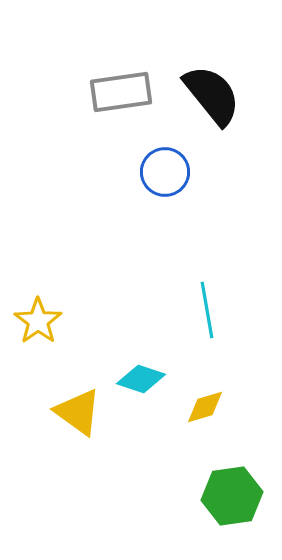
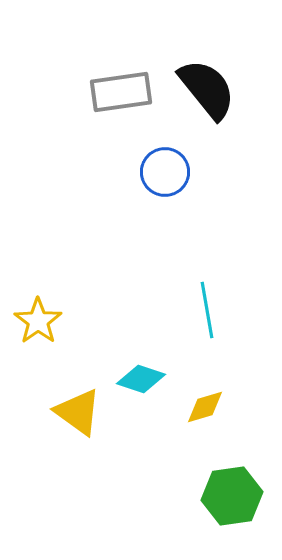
black semicircle: moved 5 px left, 6 px up
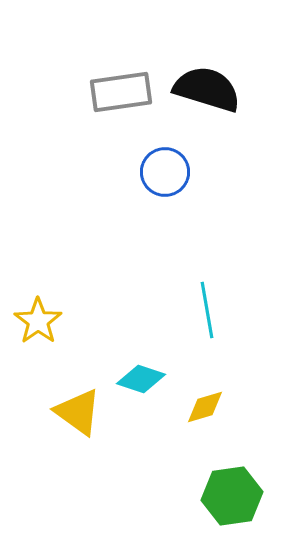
black semicircle: rotated 34 degrees counterclockwise
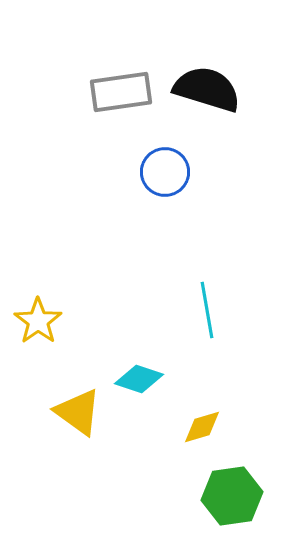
cyan diamond: moved 2 px left
yellow diamond: moved 3 px left, 20 px down
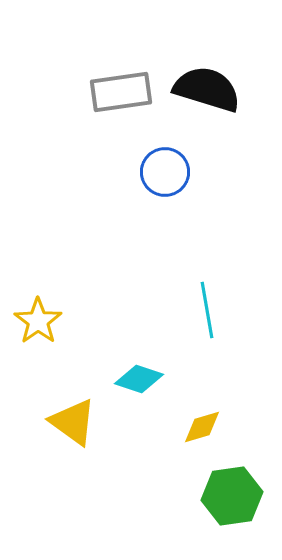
yellow triangle: moved 5 px left, 10 px down
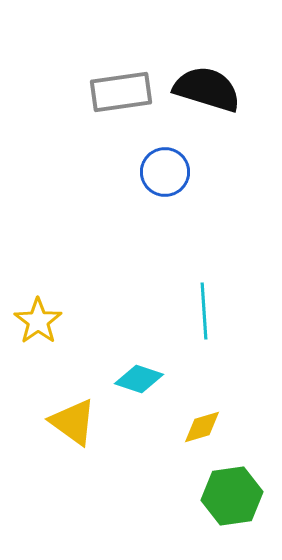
cyan line: moved 3 px left, 1 px down; rotated 6 degrees clockwise
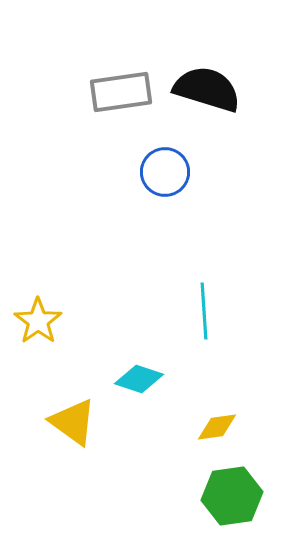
yellow diamond: moved 15 px right; rotated 9 degrees clockwise
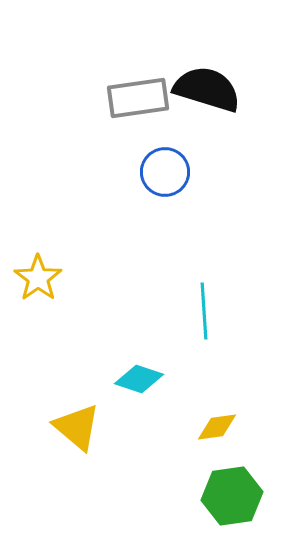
gray rectangle: moved 17 px right, 6 px down
yellow star: moved 43 px up
yellow triangle: moved 4 px right, 5 px down; rotated 4 degrees clockwise
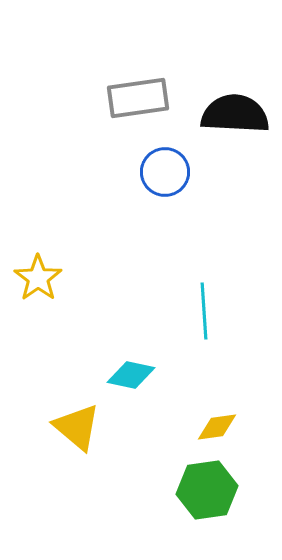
black semicircle: moved 28 px right, 25 px down; rotated 14 degrees counterclockwise
cyan diamond: moved 8 px left, 4 px up; rotated 6 degrees counterclockwise
green hexagon: moved 25 px left, 6 px up
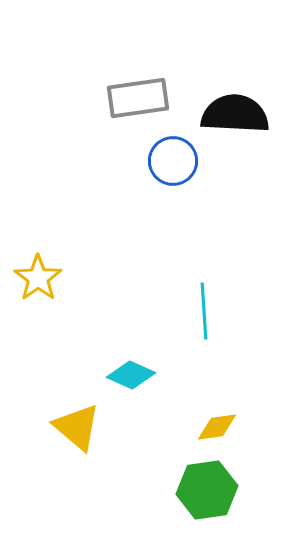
blue circle: moved 8 px right, 11 px up
cyan diamond: rotated 12 degrees clockwise
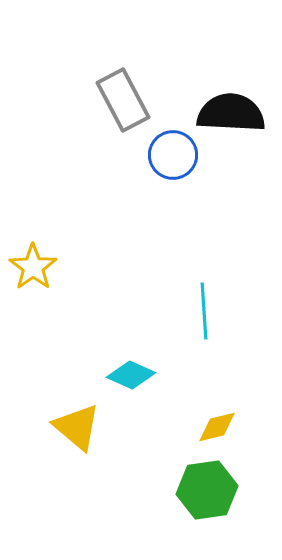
gray rectangle: moved 15 px left, 2 px down; rotated 70 degrees clockwise
black semicircle: moved 4 px left, 1 px up
blue circle: moved 6 px up
yellow star: moved 5 px left, 11 px up
yellow diamond: rotated 6 degrees counterclockwise
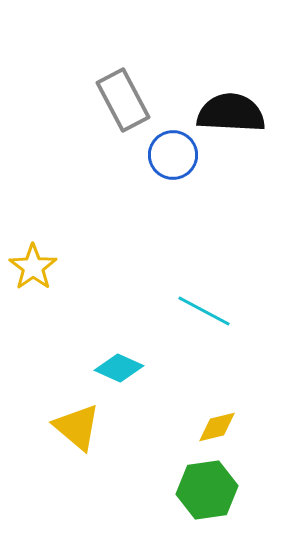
cyan line: rotated 58 degrees counterclockwise
cyan diamond: moved 12 px left, 7 px up
